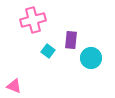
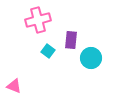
pink cross: moved 5 px right
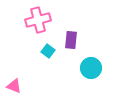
cyan circle: moved 10 px down
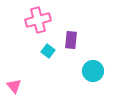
cyan circle: moved 2 px right, 3 px down
pink triangle: rotated 28 degrees clockwise
